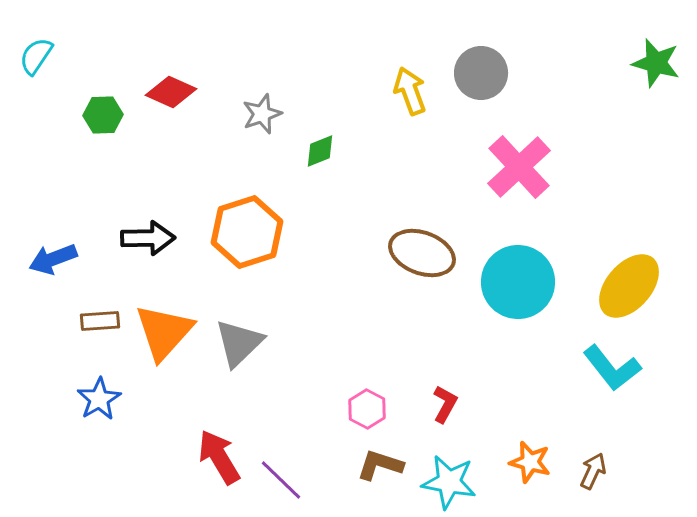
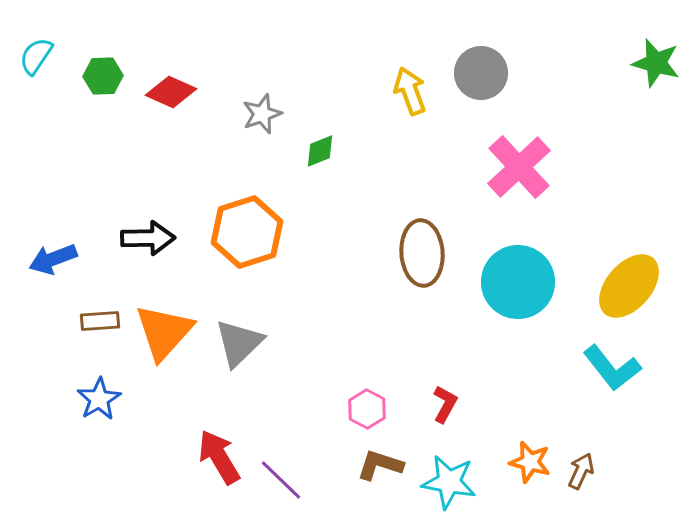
green hexagon: moved 39 px up
brown ellipse: rotated 66 degrees clockwise
brown arrow: moved 12 px left
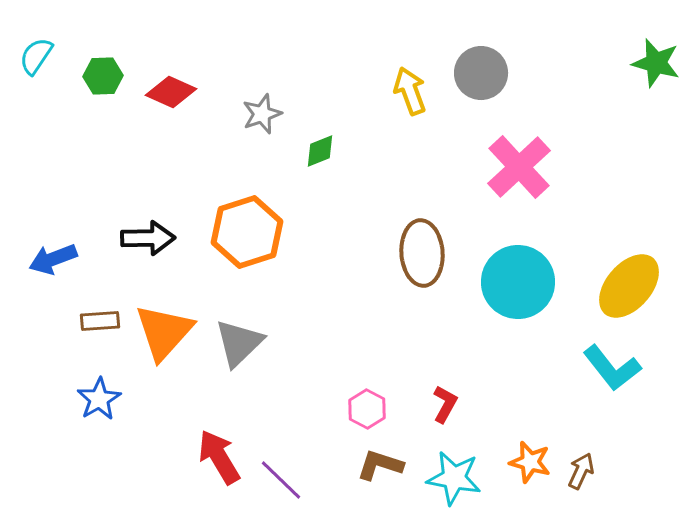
cyan star: moved 5 px right, 4 px up
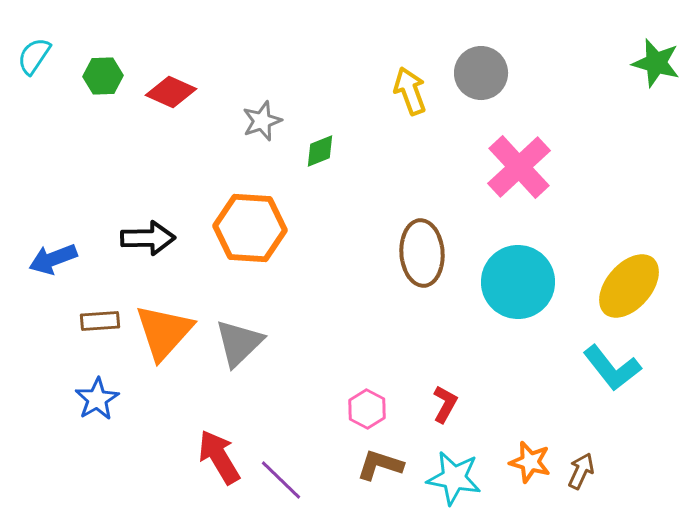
cyan semicircle: moved 2 px left
gray star: moved 7 px down
orange hexagon: moved 3 px right, 4 px up; rotated 22 degrees clockwise
blue star: moved 2 px left
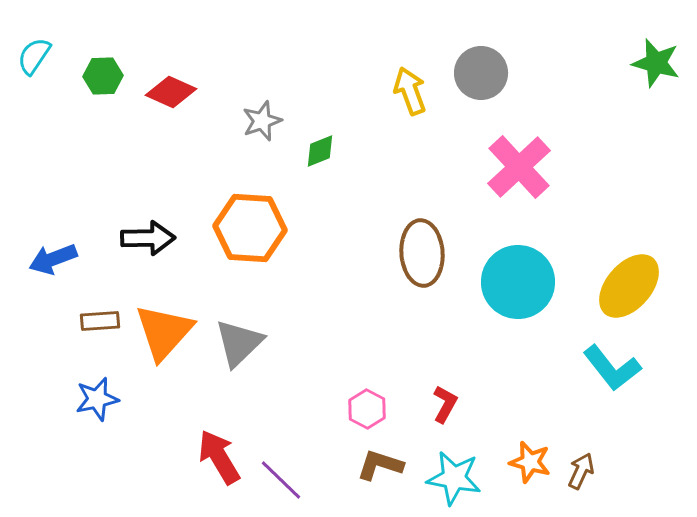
blue star: rotated 18 degrees clockwise
